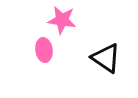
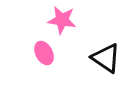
pink ellipse: moved 3 px down; rotated 20 degrees counterclockwise
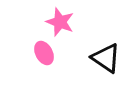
pink star: moved 2 px left, 2 px down; rotated 12 degrees clockwise
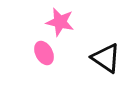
pink star: rotated 8 degrees counterclockwise
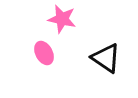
pink star: moved 2 px right, 3 px up
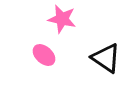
pink ellipse: moved 2 px down; rotated 20 degrees counterclockwise
